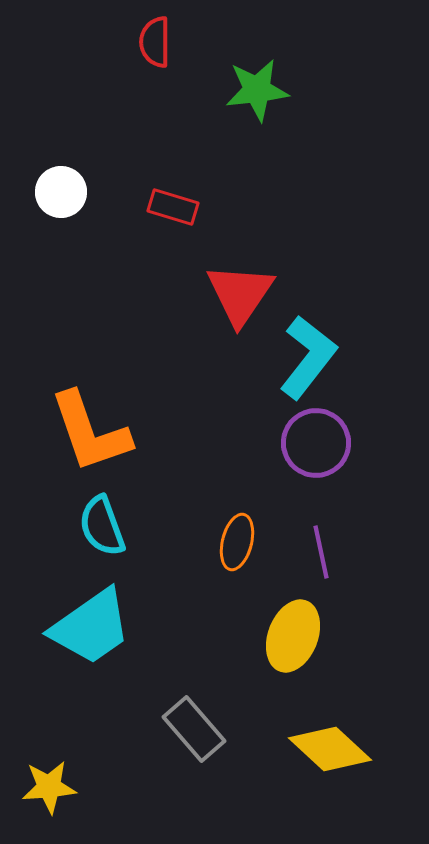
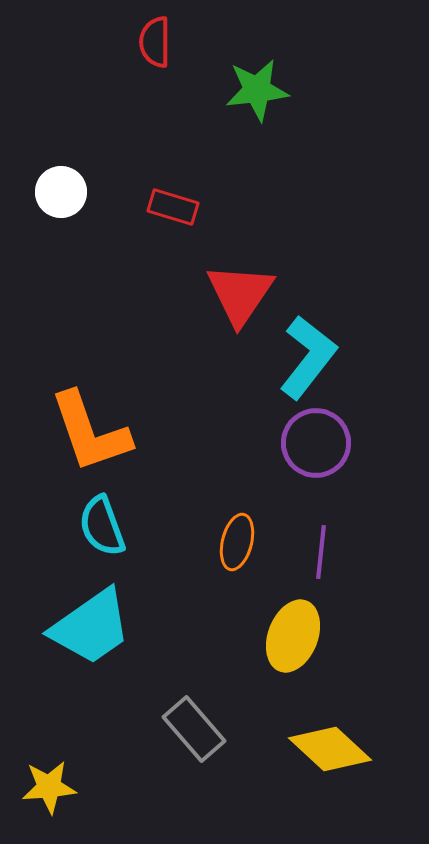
purple line: rotated 18 degrees clockwise
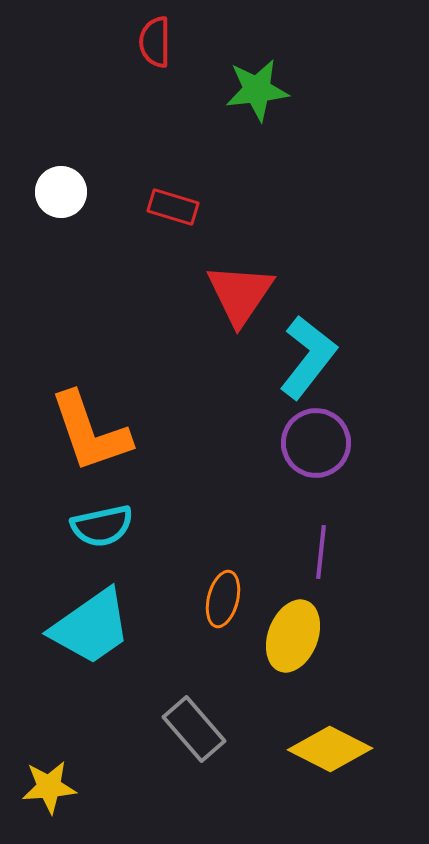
cyan semicircle: rotated 82 degrees counterclockwise
orange ellipse: moved 14 px left, 57 px down
yellow diamond: rotated 16 degrees counterclockwise
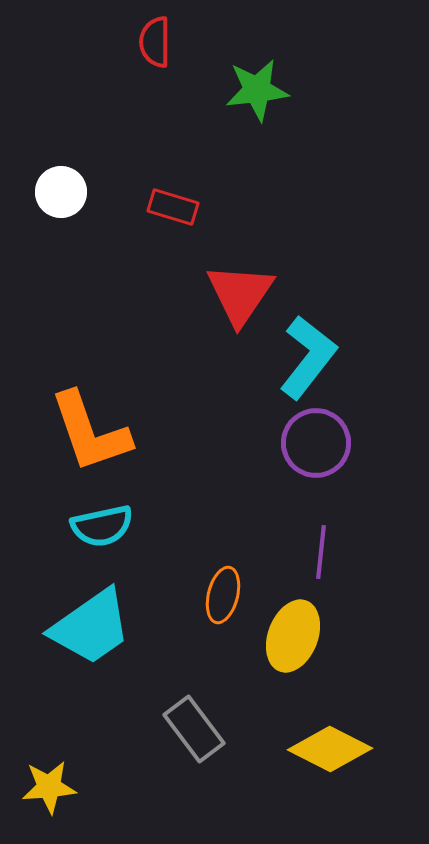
orange ellipse: moved 4 px up
gray rectangle: rotated 4 degrees clockwise
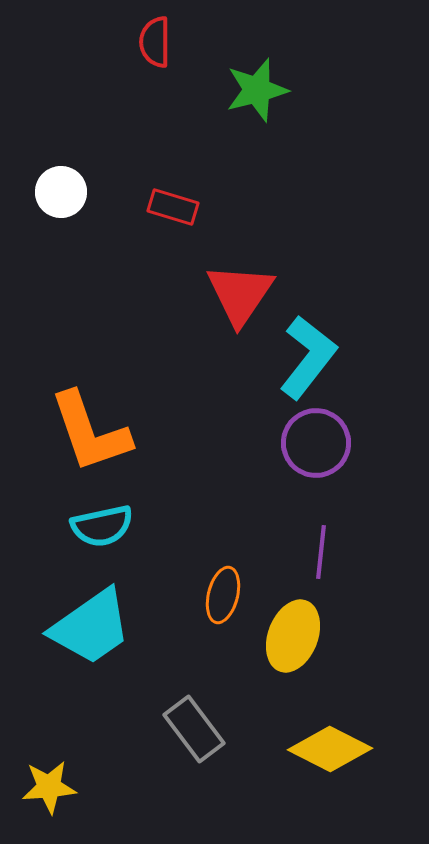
green star: rotated 8 degrees counterclockwise
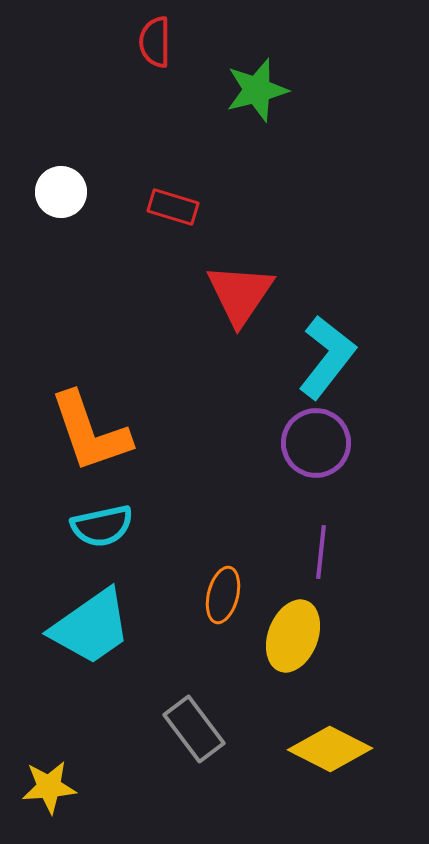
cyan L-shape: moved 19 px right
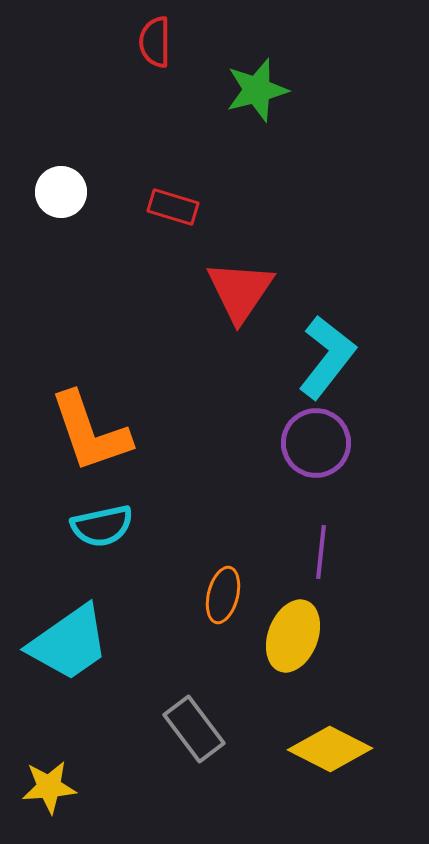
red triangle: moved 3 px up
cyan trapezoid: moved 22 px left, 16 px down
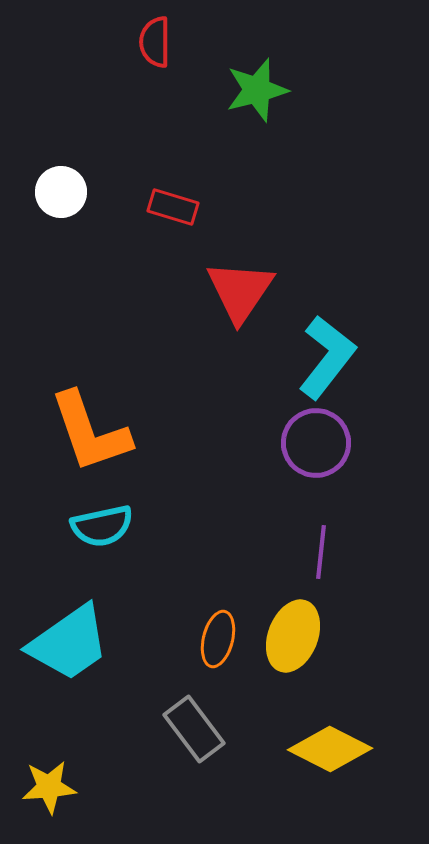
orange ellipse: moved 5 px left, 44 px down
